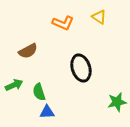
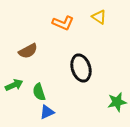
blue triangle: rotated 21 degrees counterclockwise
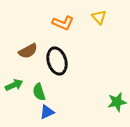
yellow triangle: rotated 14 degrees clockwise
black ellipse: moved 24 px left, 7 px up
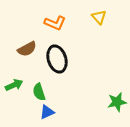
orange L-shape: moved 8 px left
brown semicircle: moved 1 px left, 2 px up
black ellipse: moved 2 px up
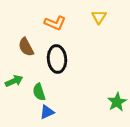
yellow triangle: rotated 14 degrees clockwise
brown semicircle: moved 1 px left, 2 px up; rotated 90 degrees clockwise
black ellipse: rotated 12 degrees clockwise
green arrow: moved 4 px up
green star: rotated 18 degrees counterclockwise
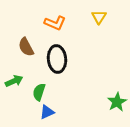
green semicircle: rotated 36 degrees clockwise
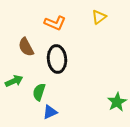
yellow triangle: rotated 21 degrees clockwise
blue triangle: moved 3 px right
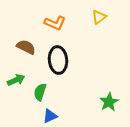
brown semicircle: rotated 144 degrees clockwise
black ellipse: moved 1 px right, 1 px down
green arrow: moved 2 px right, 1 px up
green semicircle: moved 1 px right
green star: moved 8 px left
blue triangle: moved 4 px down
